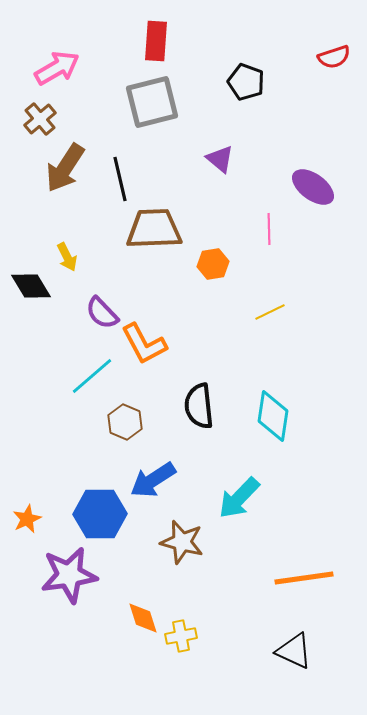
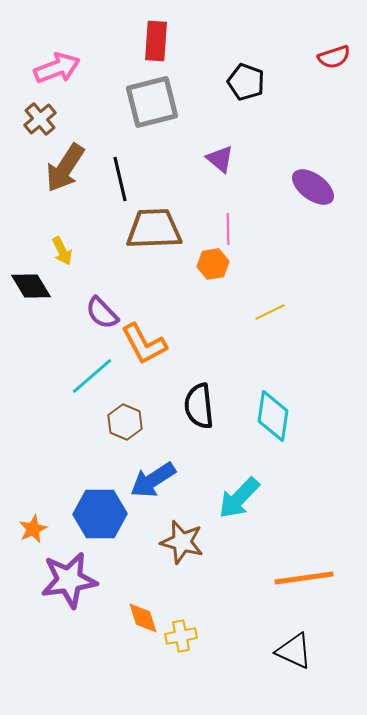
pink arrow: rotated 9 degrees clockwise
pink line: moved 41 px left
yellow arrow: moved 5 px left, 6 px up
orange star: moved 6 px right, 10 px down
purple star: moved 5 px down
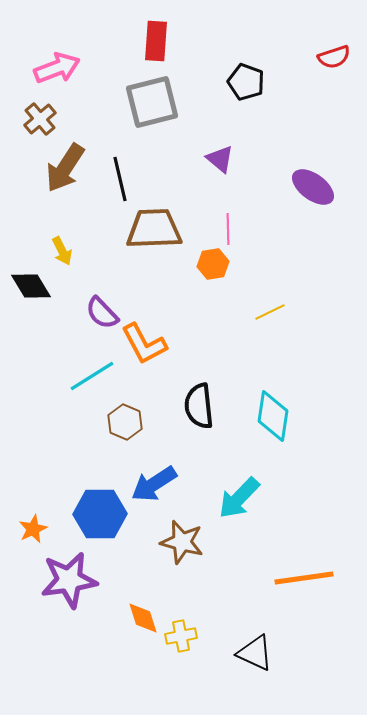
cyan line: rotated 9 degrees clockwise
blue arrow: moved 1 px right, 4 px down
black triangle: moved 39 px left, 2 px down
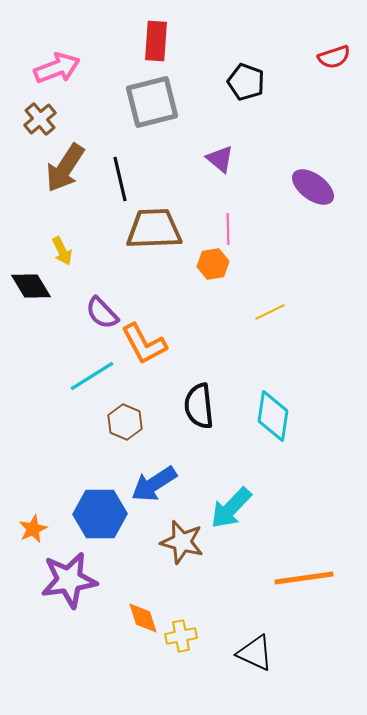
cyan arrow: moved 8 px left, 10 px down
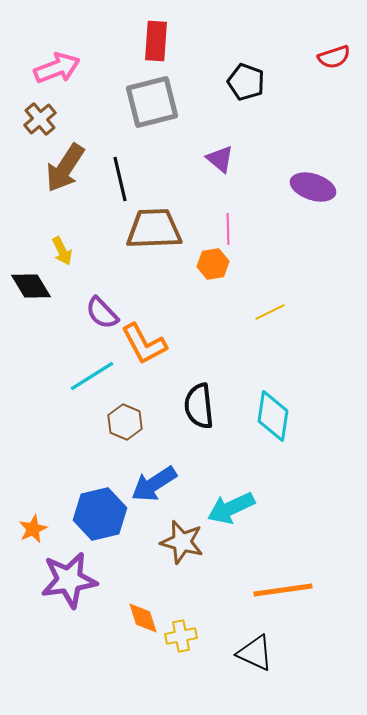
purple ellipse: rotated 18 degrees counterclockwise
cyan arrow: rotated 21 degrees clockwise
blue hexagon: rotated 12 degrees counterclockwise
orange line: moved 21 px left, 12 px down
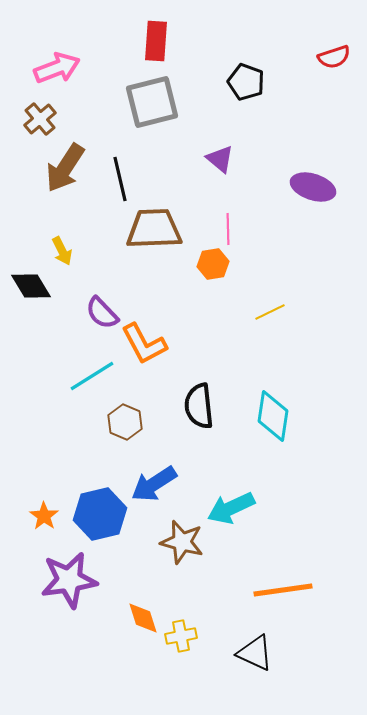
orange star: moved 11 px right, 13 px up; rotated 12 degrees counterclockwise
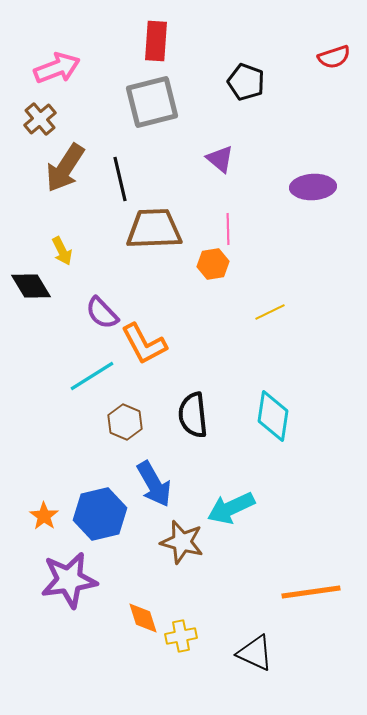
purple ellipse: rotated 21 degrees counterclockwise
black semicircle: moved 6 px left, 9 px down
blue arrow: rotated 87 degrees counterclockwise
orange line: moved 28 px right, 2 px down
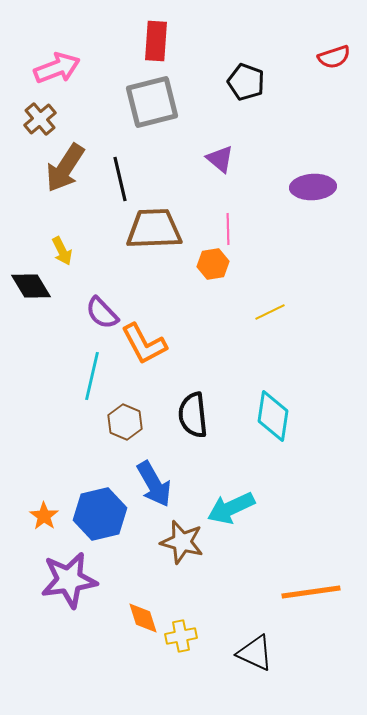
cyan line: rotated 45 degrees counterclockwise
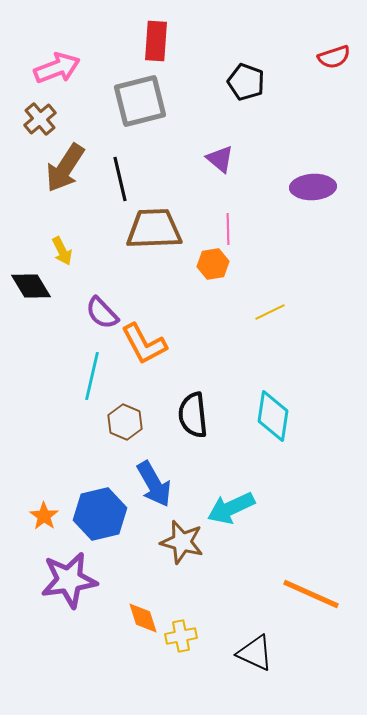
gray square: moved 12 px left, 1 px up
orange line: moved 2 px down; rotated 32 degrees clockwise
